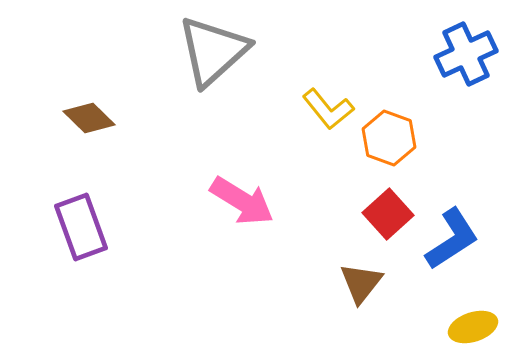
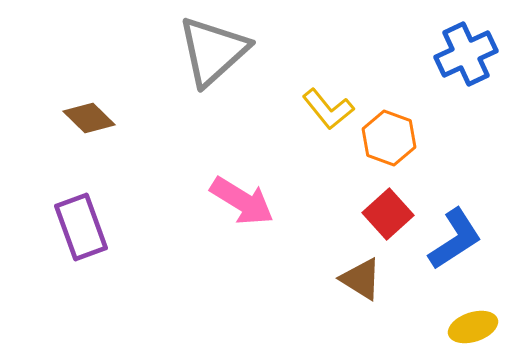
blue L-shape: moved 3 px right
brown triangle: moved 4 px up; rotated 36 degrees counterclockwise
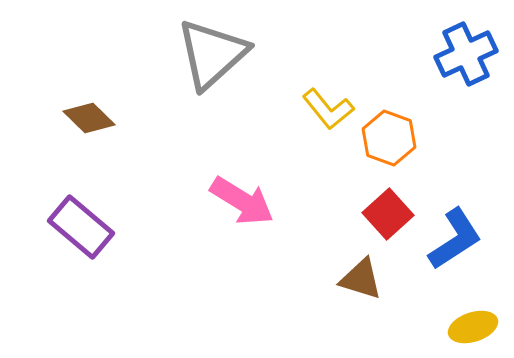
gray triangle: moved 1 px left, 3 px down
purple rectangle: rotated 30 degrees counterclockwise
brown triangle: rotated 15 degrees counterclockwise
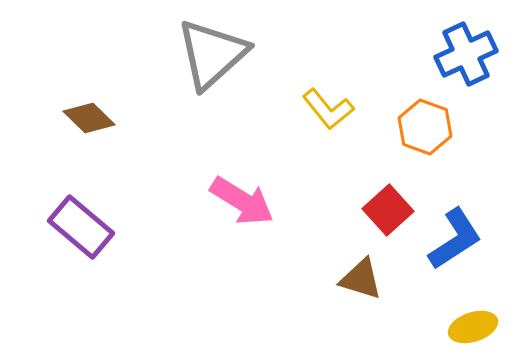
orange hexagon: moved 36 px right, 11 px up
red square: moved 4 px up
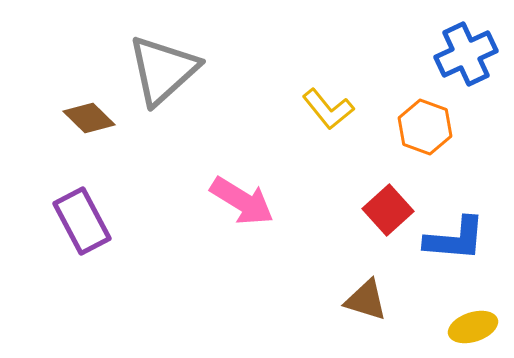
gray triangle: moved 49 px left, 16 px down
purple rectangle: moved 1 px right, 6 px up; rotated 22 degrees clockwise
blue L-shape: rotated 38 degrees clockwise
brown triangle: moved 5 px right, 21 px down
